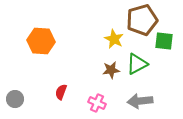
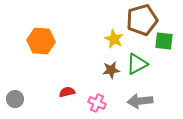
red semicircle: moved 6 px right; rotated 56 degrees clockwise
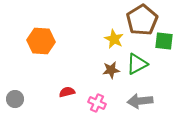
brown pentagon: rotated 16 degrees counterclockwise
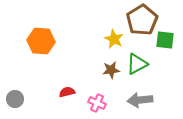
green square: moved 1 px right, 1 px up
gray arrow: moved 1 px up
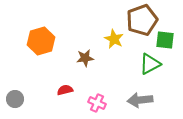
brown pentagon: rotated 12 degrees clockwise
orange hexagon: rotated 20 degrees counterclockwise
green triangle: moved 13 px right
brown star: moved 26 px left, 12 px up
red semicircle: moved 2 px left, 2 px up
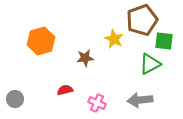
green square: moved 1 px left, 1 px down
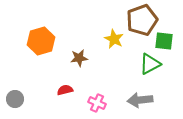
brown star: moved 6 px left
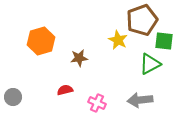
yellow star: moved 4 px right, 1 px down
gray circle: moved 2 px left, 2 px up
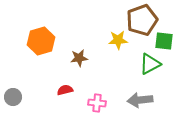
yellow star: rotated 30 degrees counterclockwise
pink cross: rotated 18 degrees counterclockwise
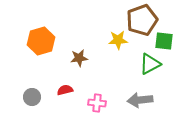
gray circle: moved 19 px right
